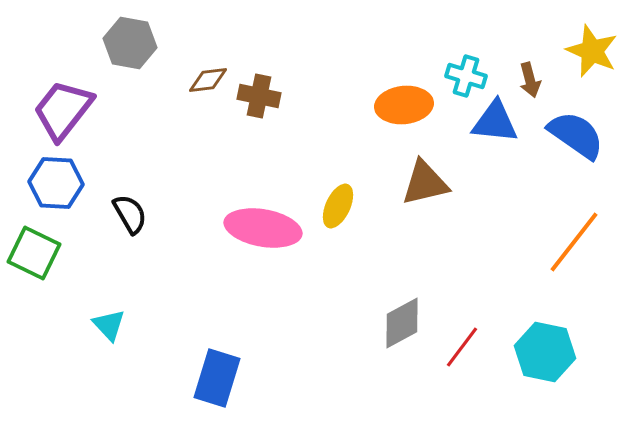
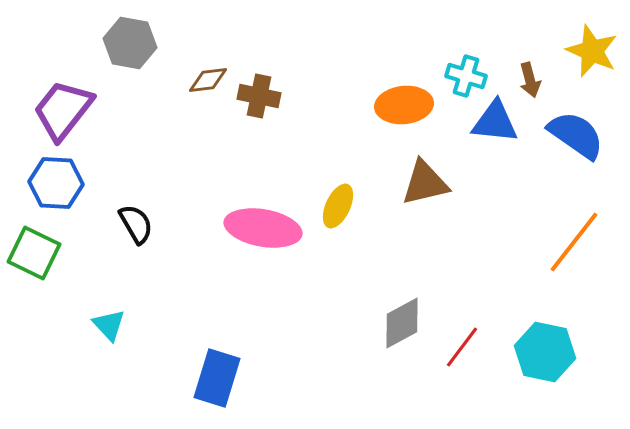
black semicircle: moved 6 px right, 10 px down
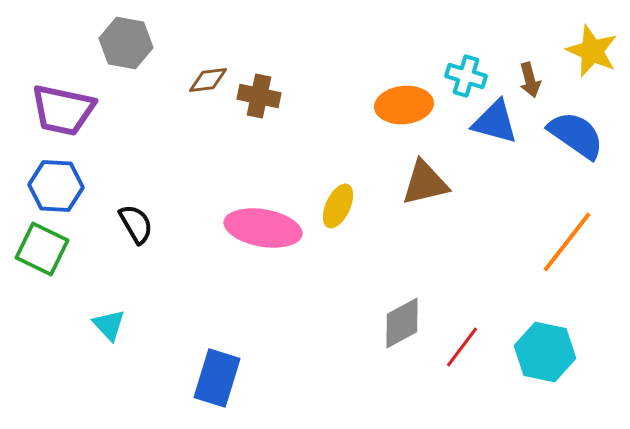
gray hexagon: moved 4 px left
purple trapezoid: rotated 116 degrees counterclockwise
blue triangle: rotated 9 degrees clockwise
blue hexagon: moved 3 px down
orange line: moved 7 px left
green square: moved 8 px right, 4 px up
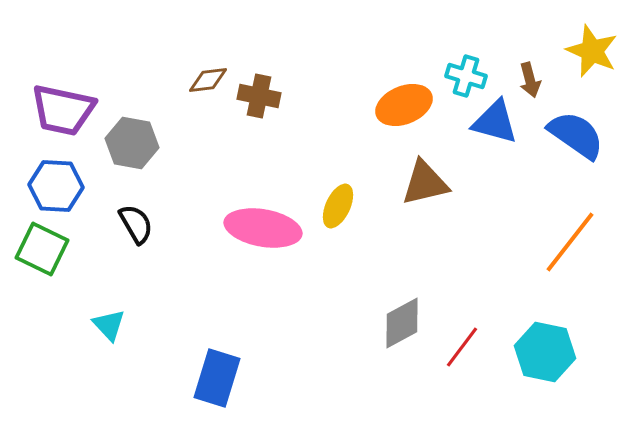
gray hexagon: moved 6 px right, 100 px down
orange ellipse: rotated 16 degrees counterclockwise
orange line: moved 3 px right
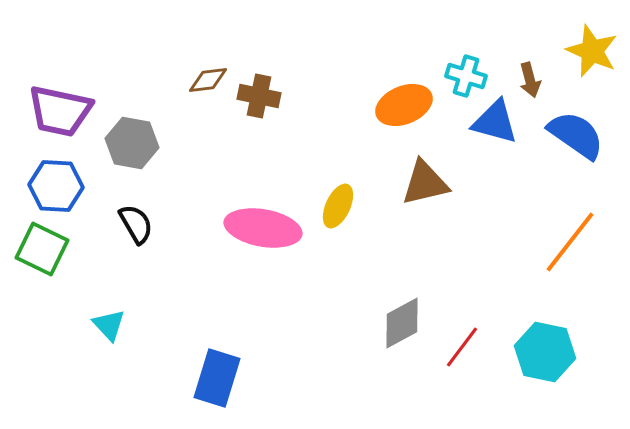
purple trapezoid: moved 3 px left, 1 px down
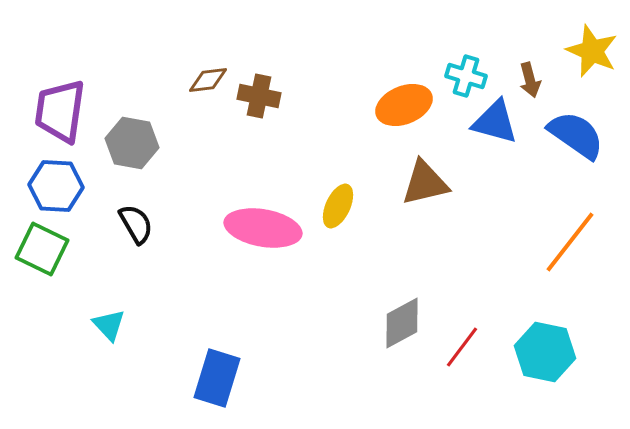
purple trapezoid: rotated 86 degrees clockwise
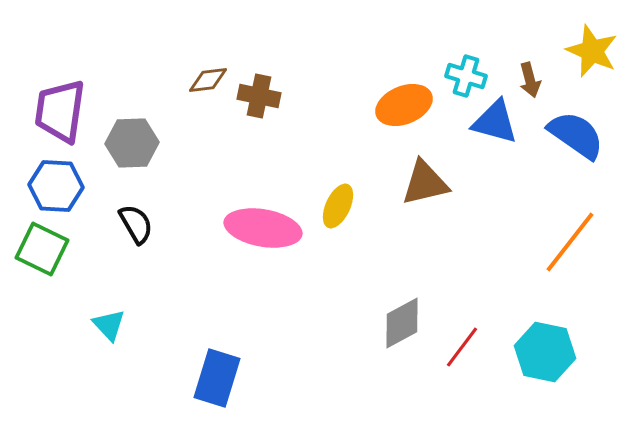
gray hexagon: rotated 12 degrees counterclockwise
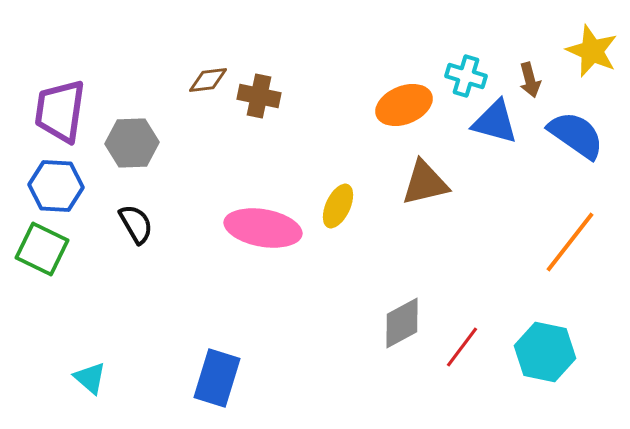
cyan triangle: moved 19 px left, 53 px down; rotated 6 degrees counterclockwise
